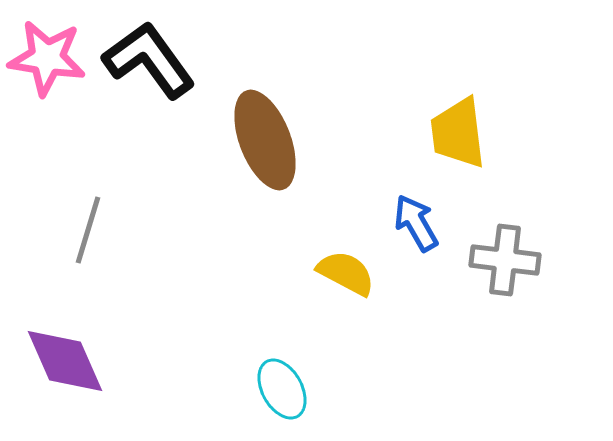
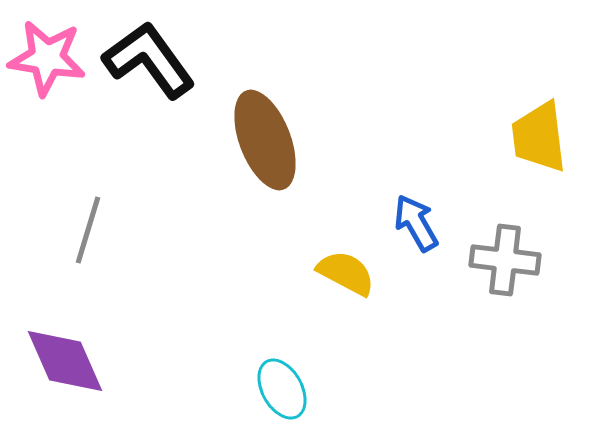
yellow trapezoid: moved 81 px right, 4 px down
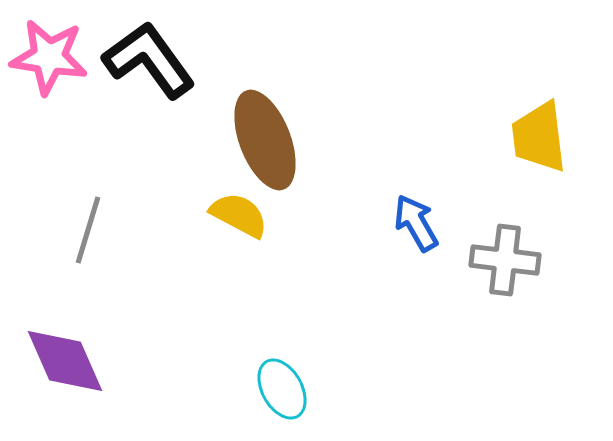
pink star: moved 2 px right, 1 px up
yellow semicircle: moved 107 px left, 58 px up
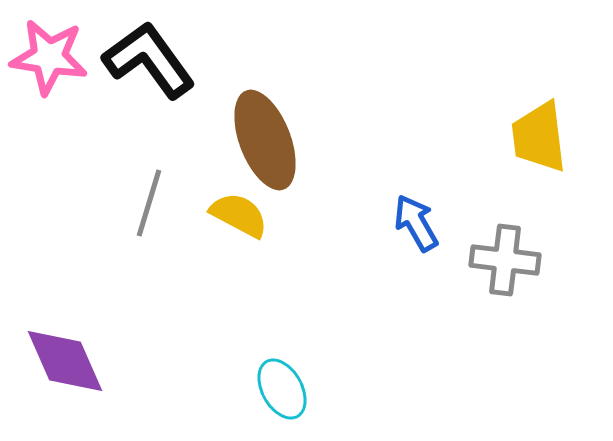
gray line: moved 61 px right, 27 px up
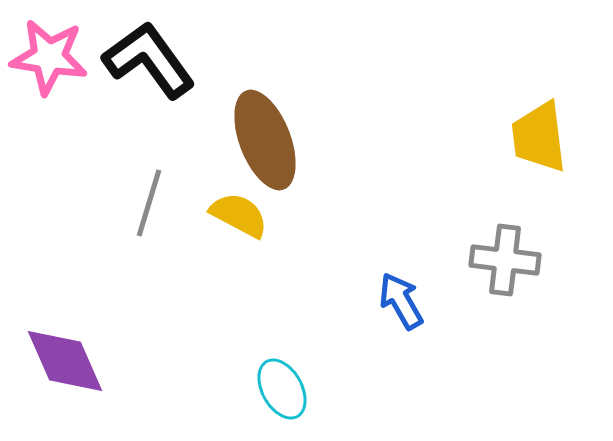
blue arrow: moved 15 px left, 78 px down
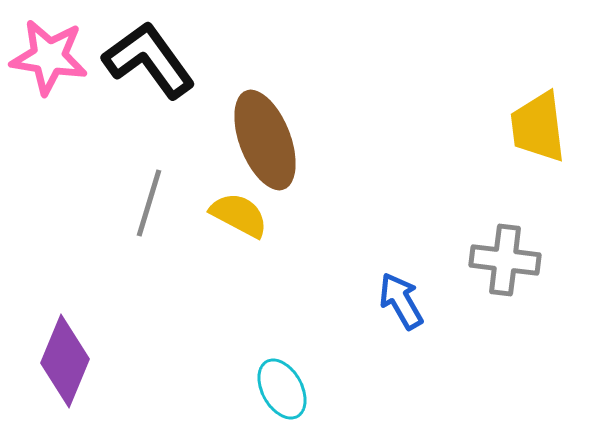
yellow trapezoid: moved 1 px left, 10 px up
purple diamond: rotated 46 degrees clockwise
